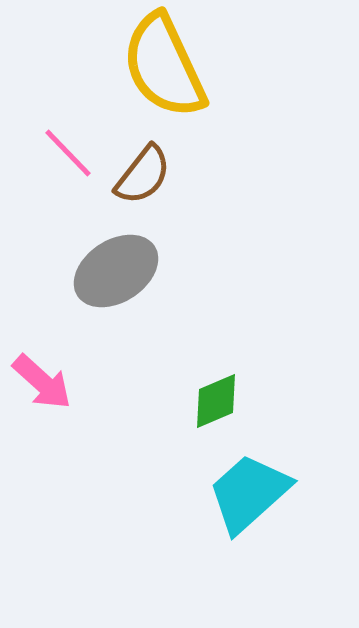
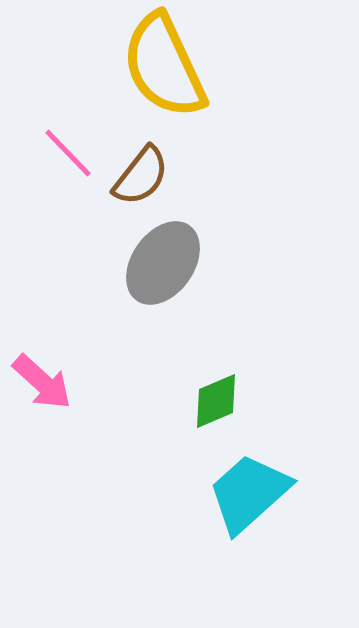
brown semicircle: moved 2 px left, 1 px down
gray ellipse: moved 47 px right, 8 px up; rotated 22 degrees counterclockwise
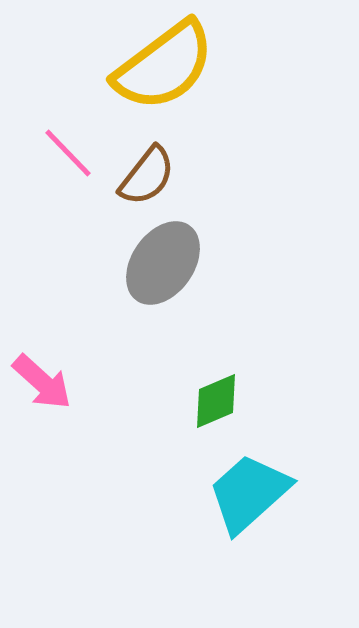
yellow semicircle: rotated 102 degrees counterclockwise
brown semicircle: moved 6 px right
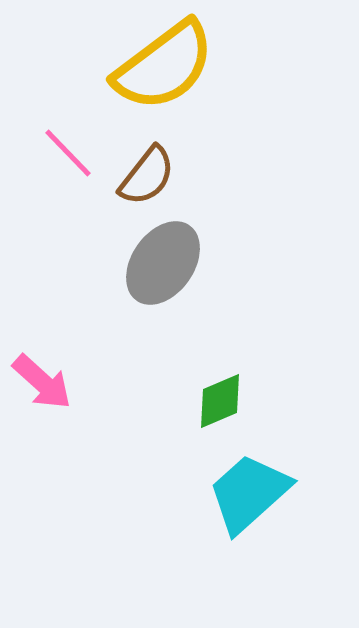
green diamond: moved 4 px right
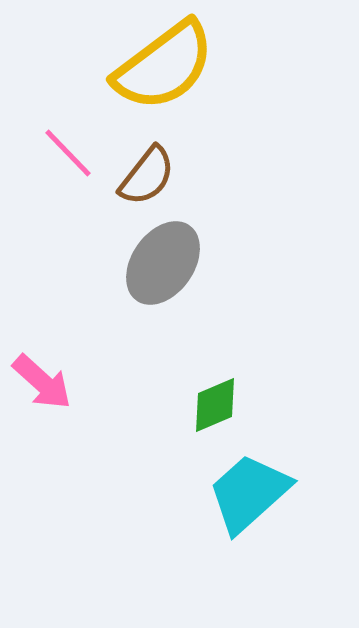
green diamond: moved 5 px left, 4 px down
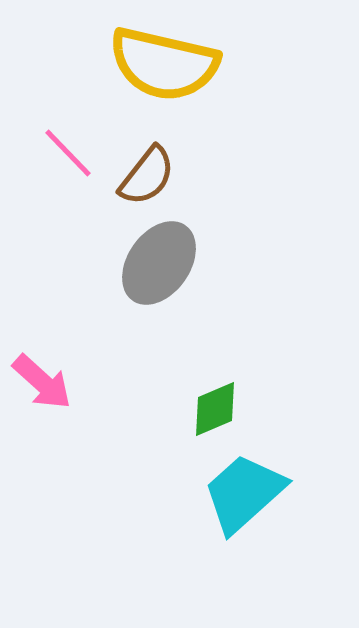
yellow semicircle: moved 2 px up; rotated 50 degrees clockwise
gray ellipse: moved 4 px left
green diamond: moved 4 px down
cyan trapezoid: moved 5 px left
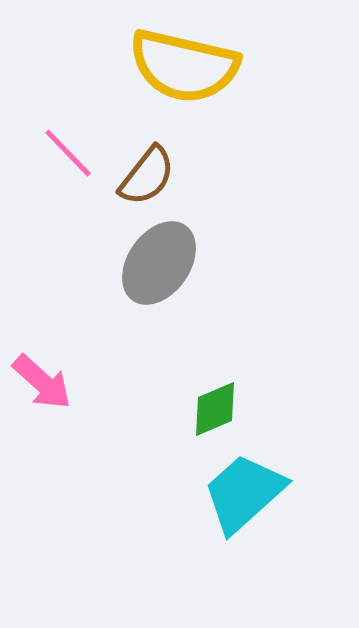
yellow semicircle: moved 20 px right, 2 px down
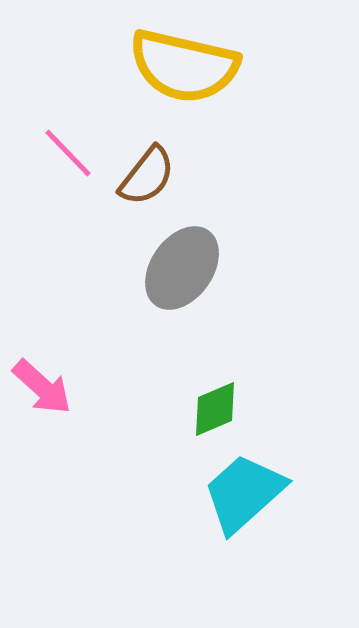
gray ellipse: moved 23 px right, 5 px down
pink arrow: moved 5 px down
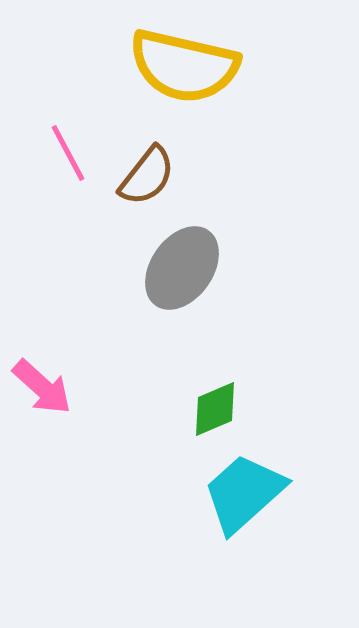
pink line: rotated 16 degrees clockwise
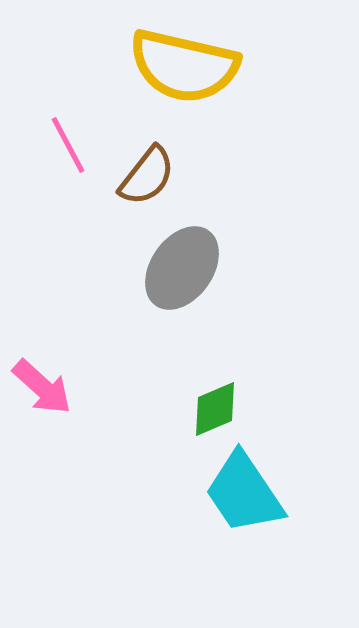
pink line: moved 8 px up
cyan trapezoid: rotated 82 degrees counterclockwise
